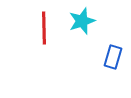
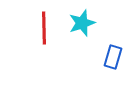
cyan star: moved 2 px down
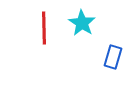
cyan star: rotated 20 degrees counterclockwise
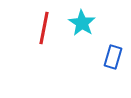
red line: rotated 12 degrees clockwise
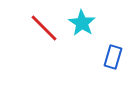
red line: rotated 56 degrees counterclockwise
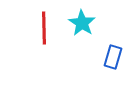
red line: rotated 44 degrees clockwise
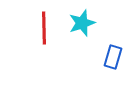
cyan star: rotated 20 degrees clockwise
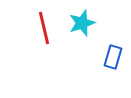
red line: rotated 12 degrees counterclockwise
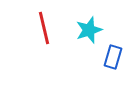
cyan star: moved 7 px right, 7 px down
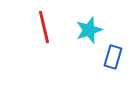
red line: moved 1 px up
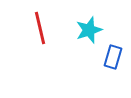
red line: moved 4 px left, 1 px down
